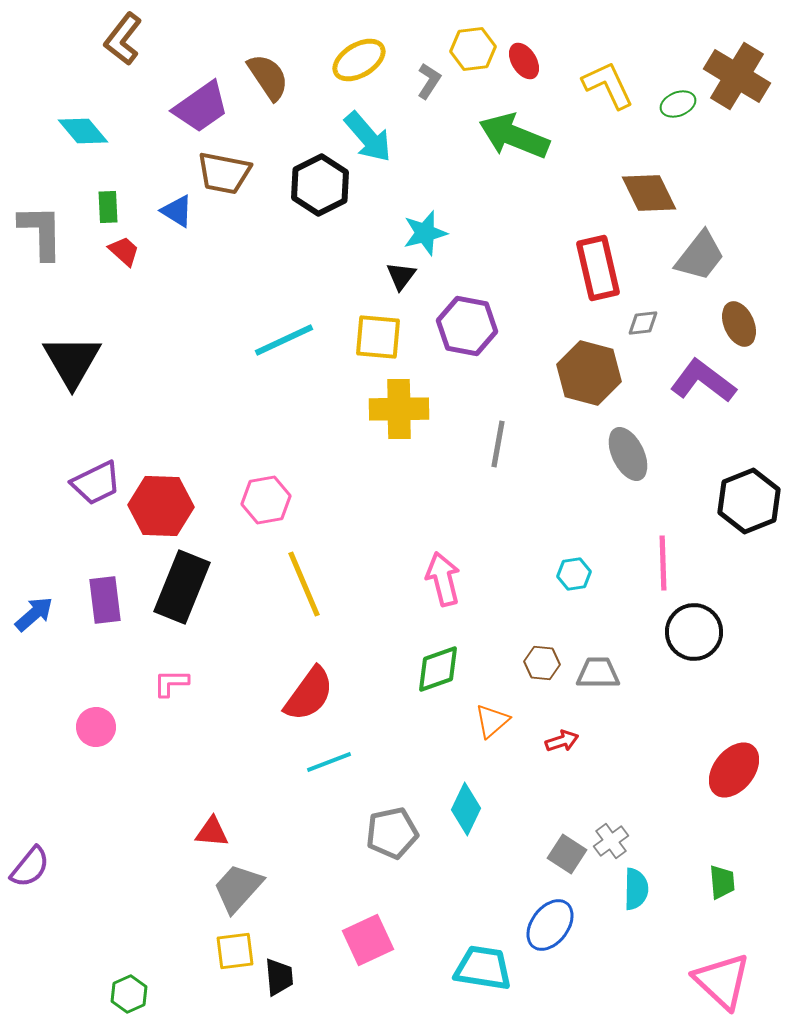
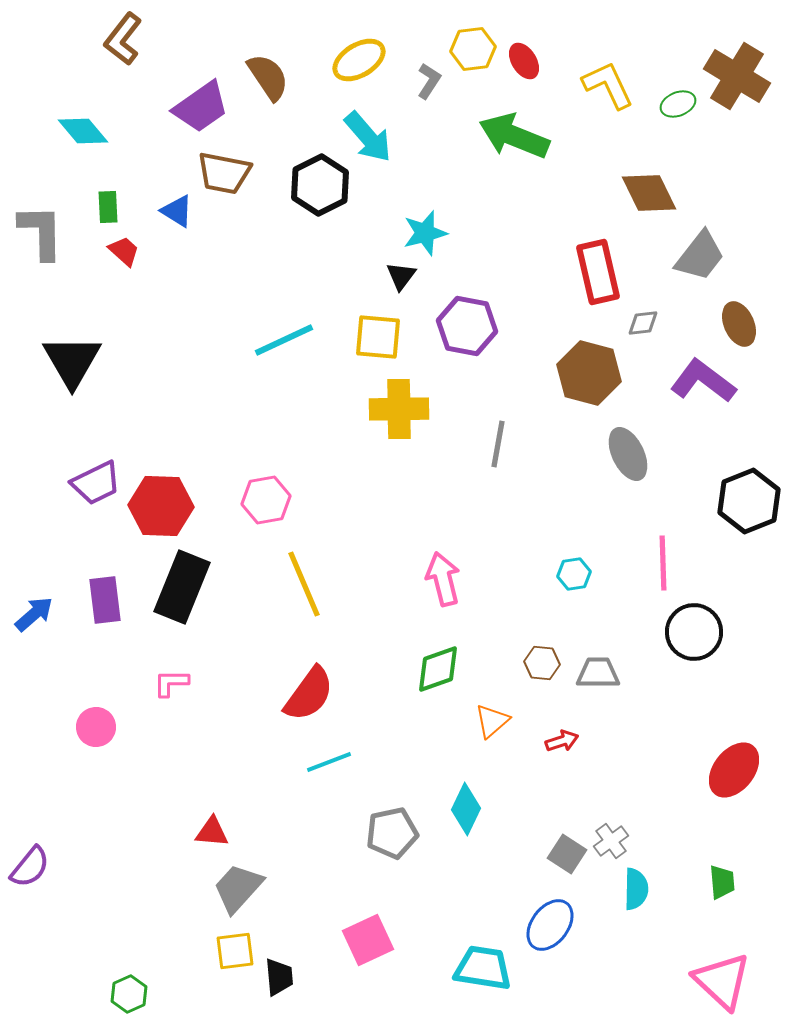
red rectangle at (598, 268): moved 4 px down
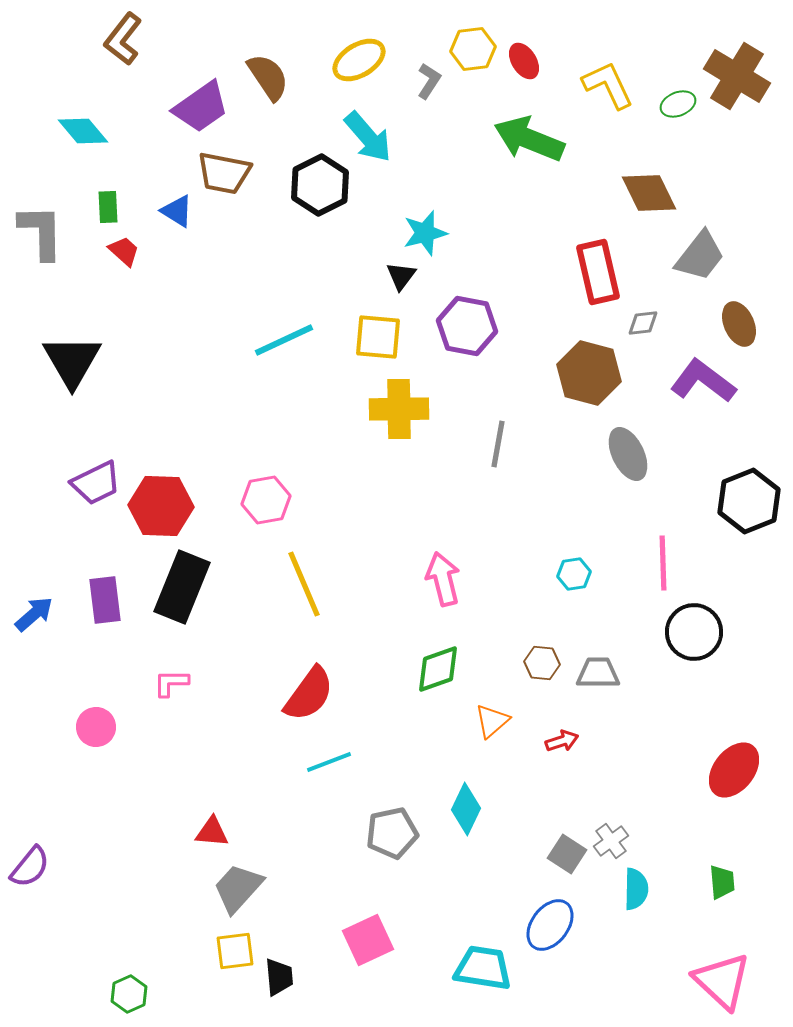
green arrow at (514, 136): moved 15 px right, 3 px down
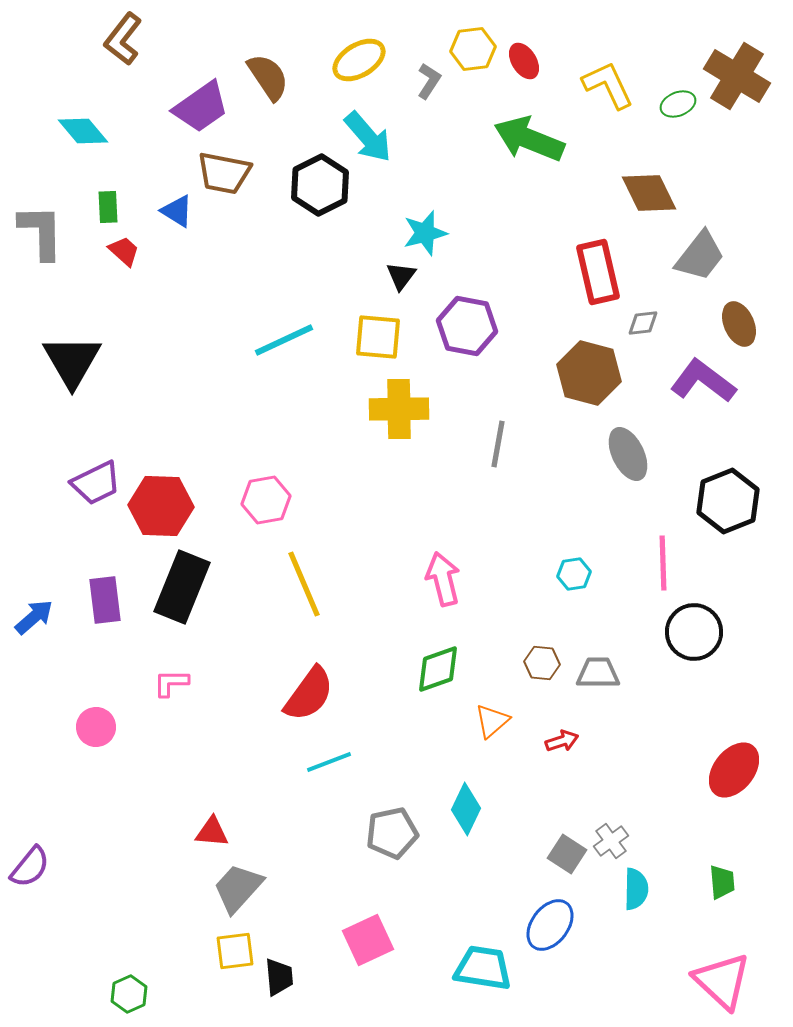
black hexagon at (749, 501): moved 21 px left
blue arrow at (34, 614): moved 3 px down
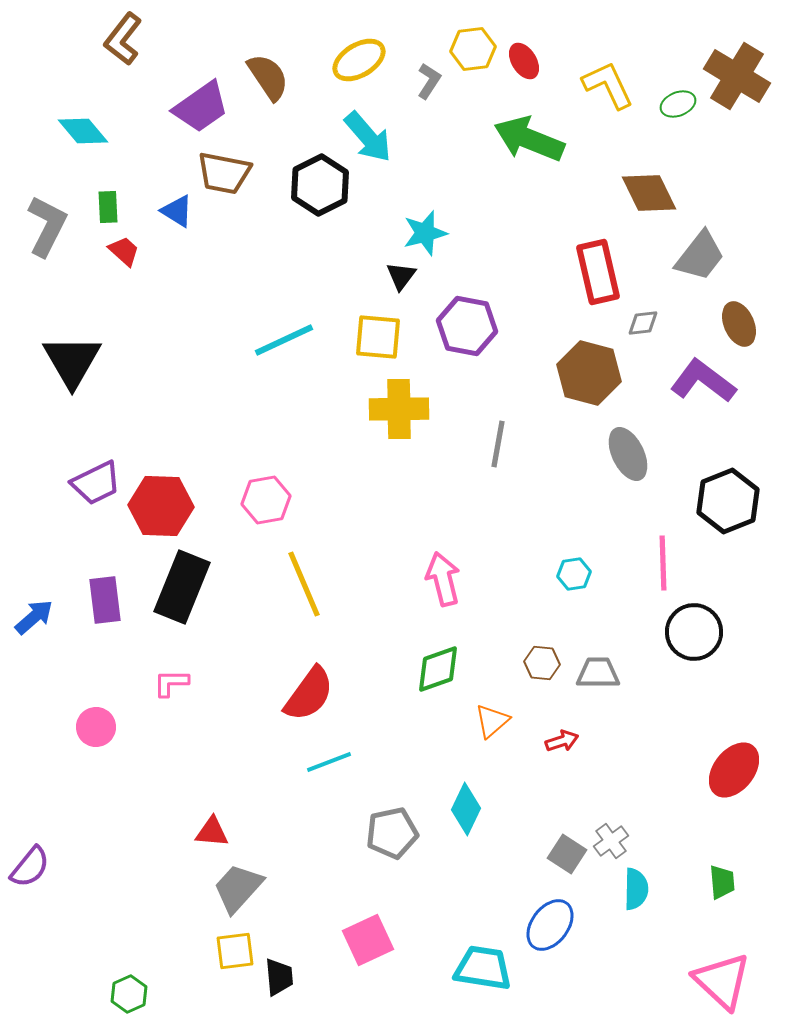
gray L-shape at (41, 232): moved 6 px right, 6 px up; rotated 28 degrees clockwise
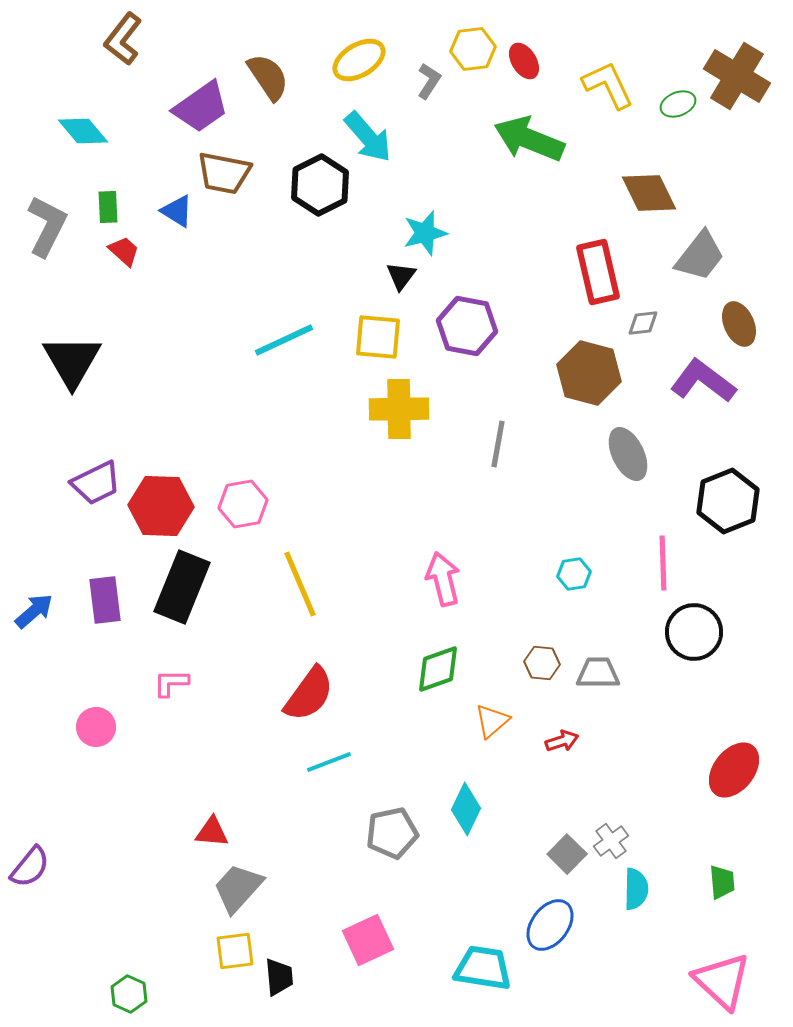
pink hexagon at (266, 500): moved 23 px left, 4 px down
yellow line at (304, 584): moved 4 px left
blue arrow at (34, 617): moved 6 px up
gray square at (567, 854): rotated 12 degrees clockwise
green hexagon at (129, 994): rotated 12 degrees counterclockwise
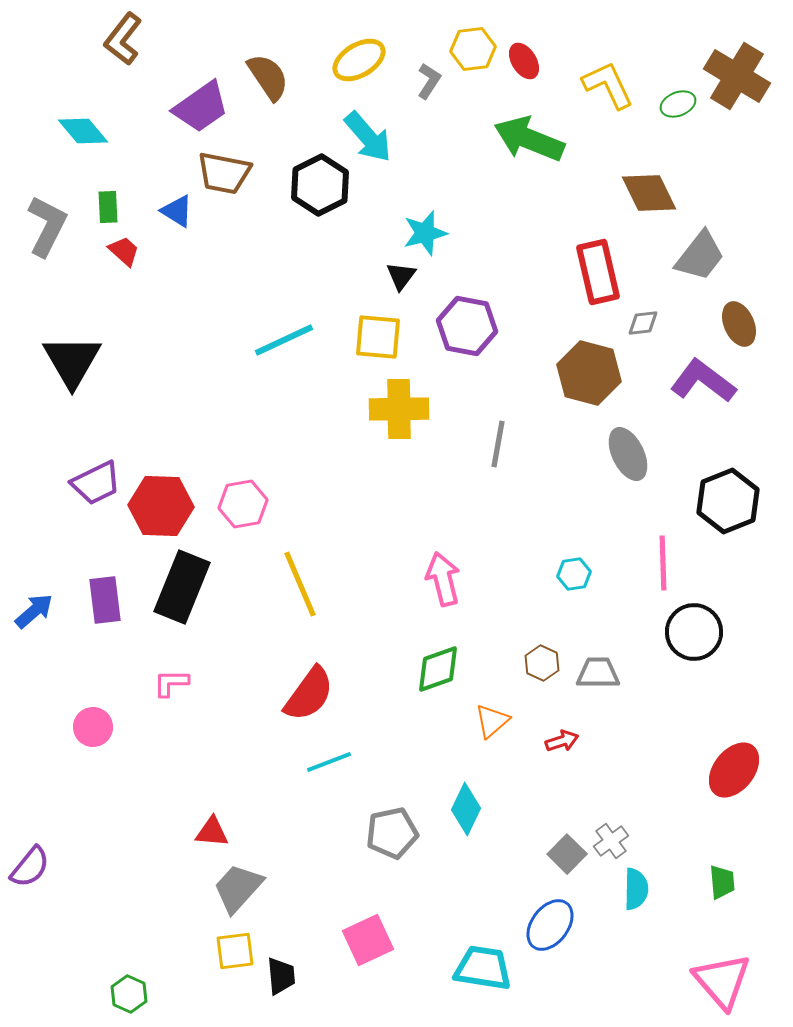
brown hexagon at (542, 663): rotated 20 degrees clockwise
pink circle at (96, 727): moved 3 px left
black trapezoid at (279, 977): moved 2 px right, 1 px up
pink triangle at (722, 981): rotated 6 degrees clockwise
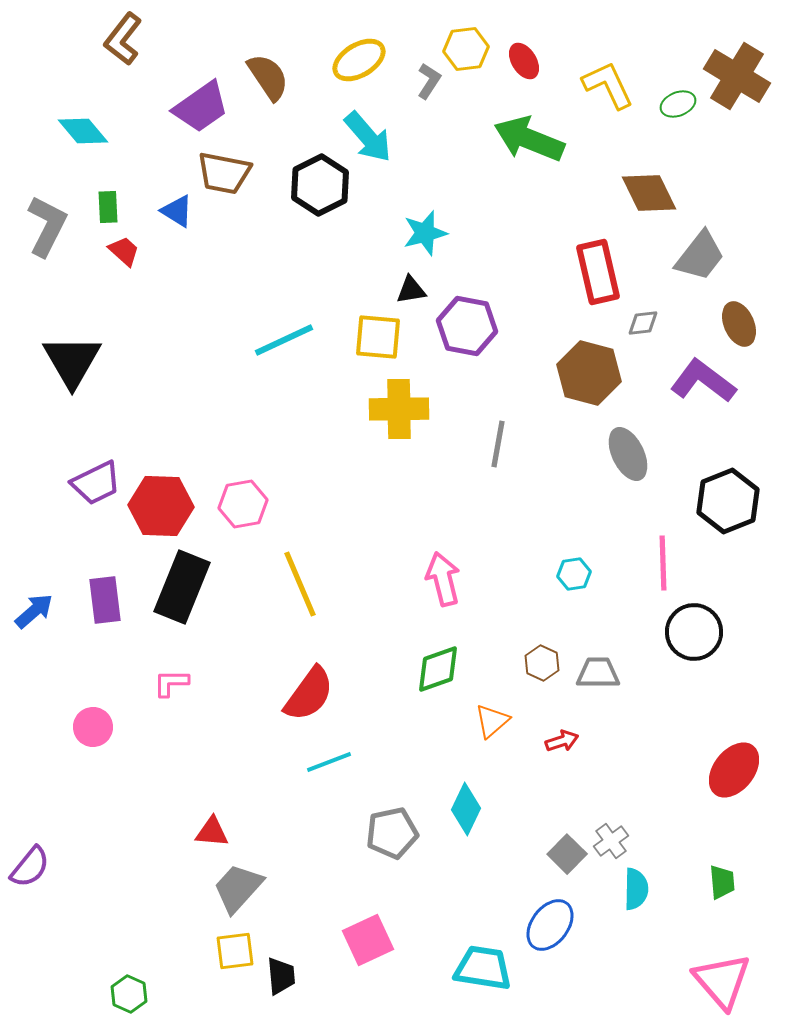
yellow hexagon at (473, 49): moved 7 px left
black triangle at (401, 276): moved 10 px right, 14 px down; rotated 44 degrees clockwise
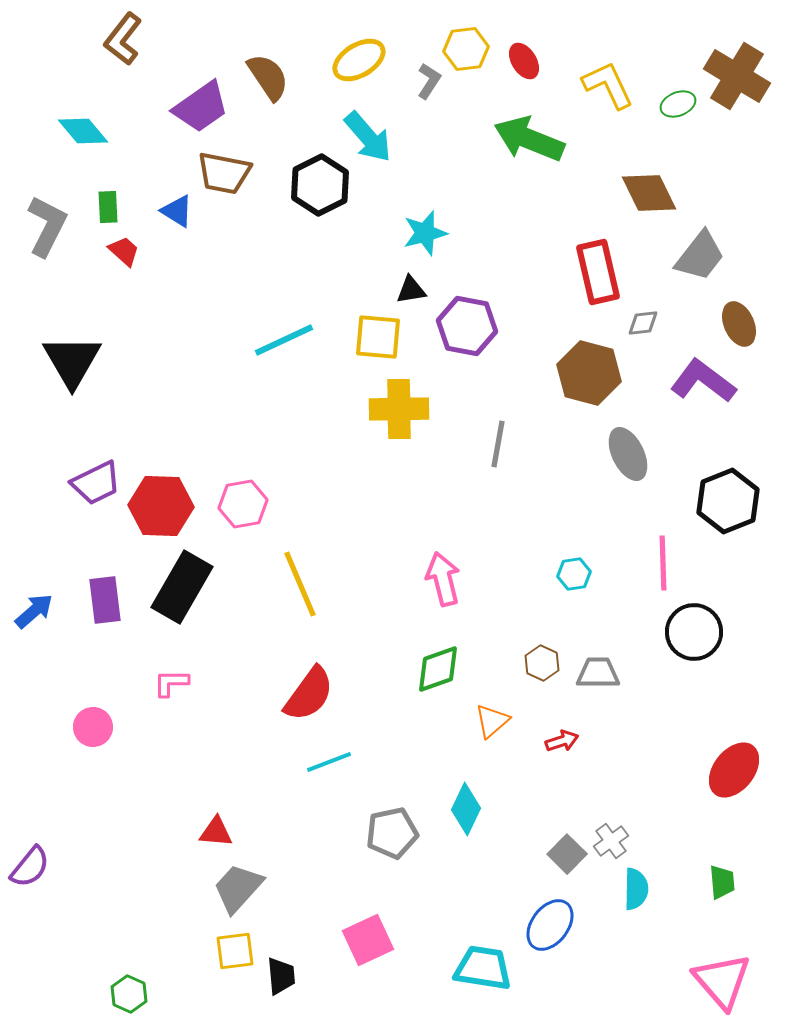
black rectangle at (182, 587): rotated 8 degrees clockwise
red triangle at (212, 832): moved 4 px right
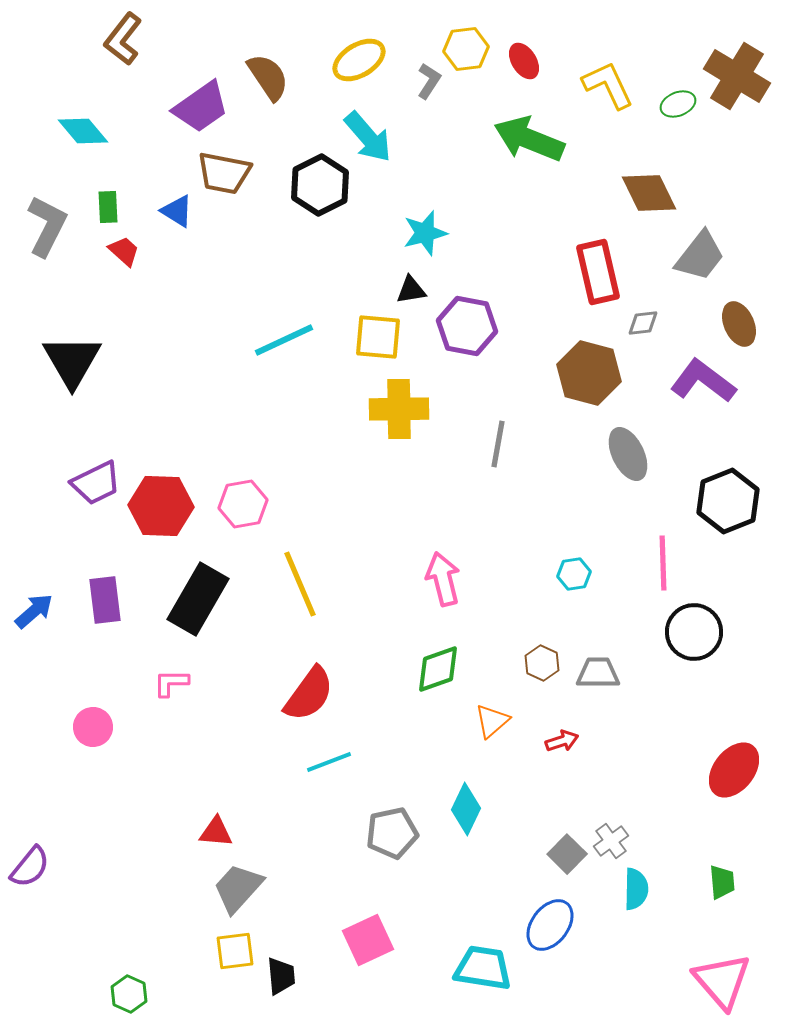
black rectangle at (182, 587): moved 16 px right, 12 px down
